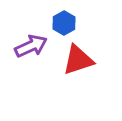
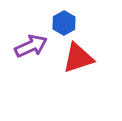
red triangle: moved 2 px up
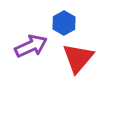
red triangle: rotated 32 degrees counterclockwise
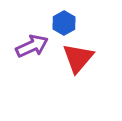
purple arrow: moved 1 px right
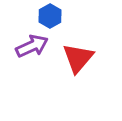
blue hexagon: moved 14 px left, 7 px up
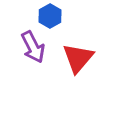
purple arrow: moved 1 px right, 1 px down; rotated 88 degrees clockwise
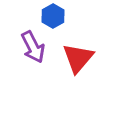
blue hexagon: moved 3 px right
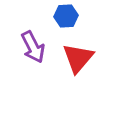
blue hexagon: moved 13 px right; rotated 25 degrees clockwise
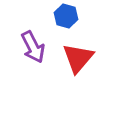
blue hexagon: rotated 20 degrees clockwise
